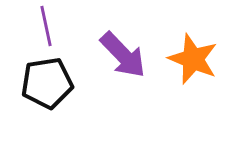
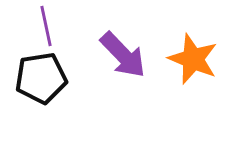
black pentagon: moved 6 px left, 5 px up
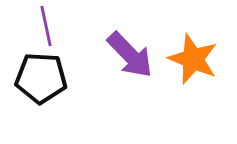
purple arrow: moved 7 px right
black pentagon: rotated 12 degrees clockwise
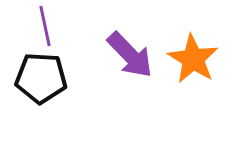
purple line: moved 1 px left
orange star: rotated 9 degrees clockwise
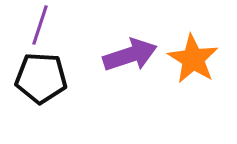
purple line: moved 5 px left, 1 px up; rotated 30 degrees clockwise
purple arrow: rotated 64 degrees counterclockwise
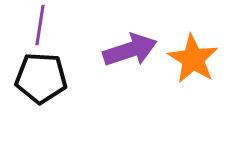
purple line: rotated 9 degrees counterclockwise
purple arrow: moved 5 px up
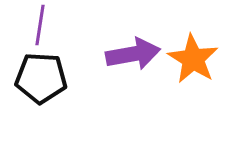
purple arrow: moved 3 px right, 4 px down; rotated 8 degrees clockwise
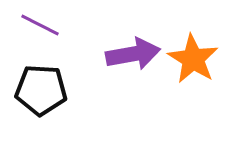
purple line: rotated 72 degrees counterclockwise
black pentagon: moved 12 px down
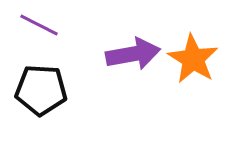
purple line: moved 1 px left
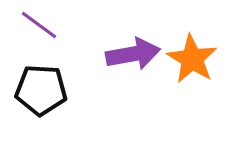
purple line: rotated 9 degrees clockwise
orange star: moved 1 px left
